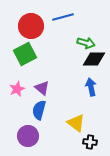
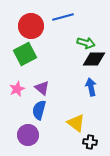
purple circle: moved 1 px up
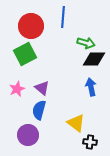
blue line: rotated 70 degrees counterclockwise
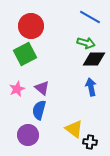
blue line: moved 27 px right; rotated 65 degrees counterclockwise
yellow triangle: moved 2 px left, 6 px down
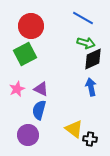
blue line: moved 7 px left, 1 px down
black diamond: moved 1 px left; rotated 25 degrees counterclockwise
purple triangle: moved 1 px left, 1 px down; rotated 14 degrees counterclockwise
black cross: moved 3 px up
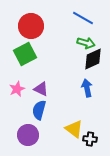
blue arrow: moved 4 px left, 1 px down
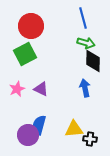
blue line: rotated 45 degrees clockwise
black diamond: moved 2 px down; rotated 65 degrees counterclockwise
blue arrow: moved 2 px left
blue semicircle: moved 15 px down
yellow triangle: rotated 42 degrees counterclockwise
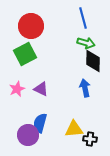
blue semicircle: moved 1 px right, 2 px up
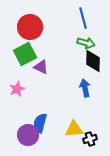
red circle: moved 1 px left, 1 px down
purple triangle: moved 22 px up
black cross: rotated 24 degrees counterclockwise
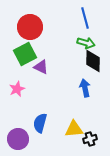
blue line: moved 2 px right
purple circle: moved 10 px left, 4 px down
